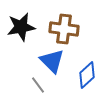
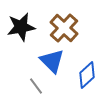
brown cross: moved 1 px up; rotated 36 degrees clockwise
gray line: moved 2 px left, 1 px down
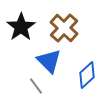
black star: rotated 24 degrees counterclockwise
blue triangle: moved 3 px left
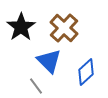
blue diamond: moved 1 px left, 3 px up
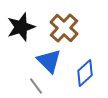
black star: rotated 16 degrees clockwise
blue diamond: moved 1 px left, 1 px down
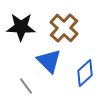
black star: rotated 20 degrees clockwise
gray line: moved 10 px left
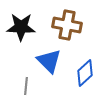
brown cross: moved 3 px right, 3 px up; rotated 32 degrees counterclockwise
gray line: rotated 42 degrees clockwise
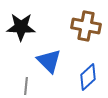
brown cross: moved 19 px right, 1 px down
blue diamond: moved 3 px right, 4 px down
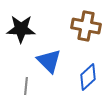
black star: moved 2 px down
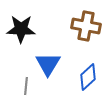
blue triangle: moved 1 px left, 3 px down; rotated 16 degrees clockwise
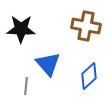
blue triangle: rotated 12 degrees counterclockwise
blue diamond: moved 1 px right, 1 px up
